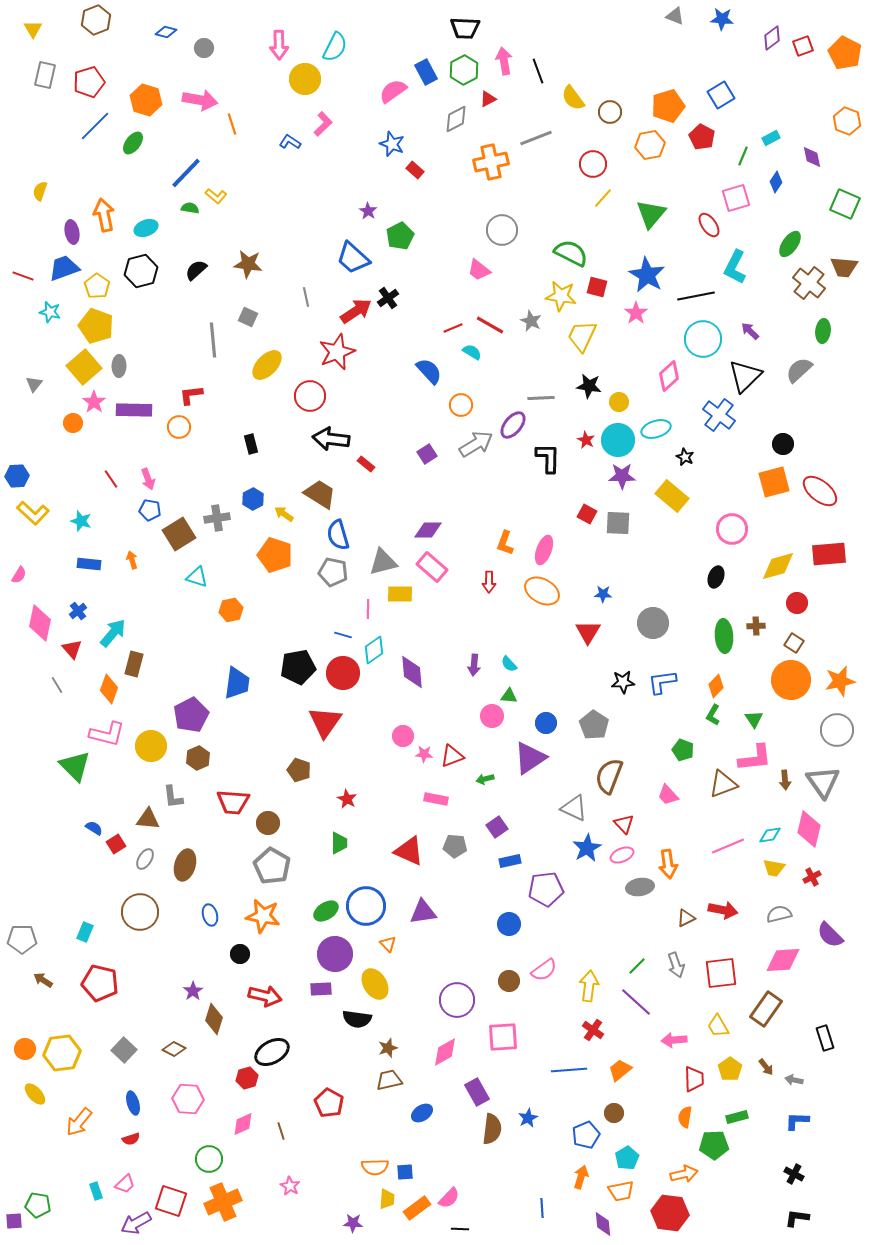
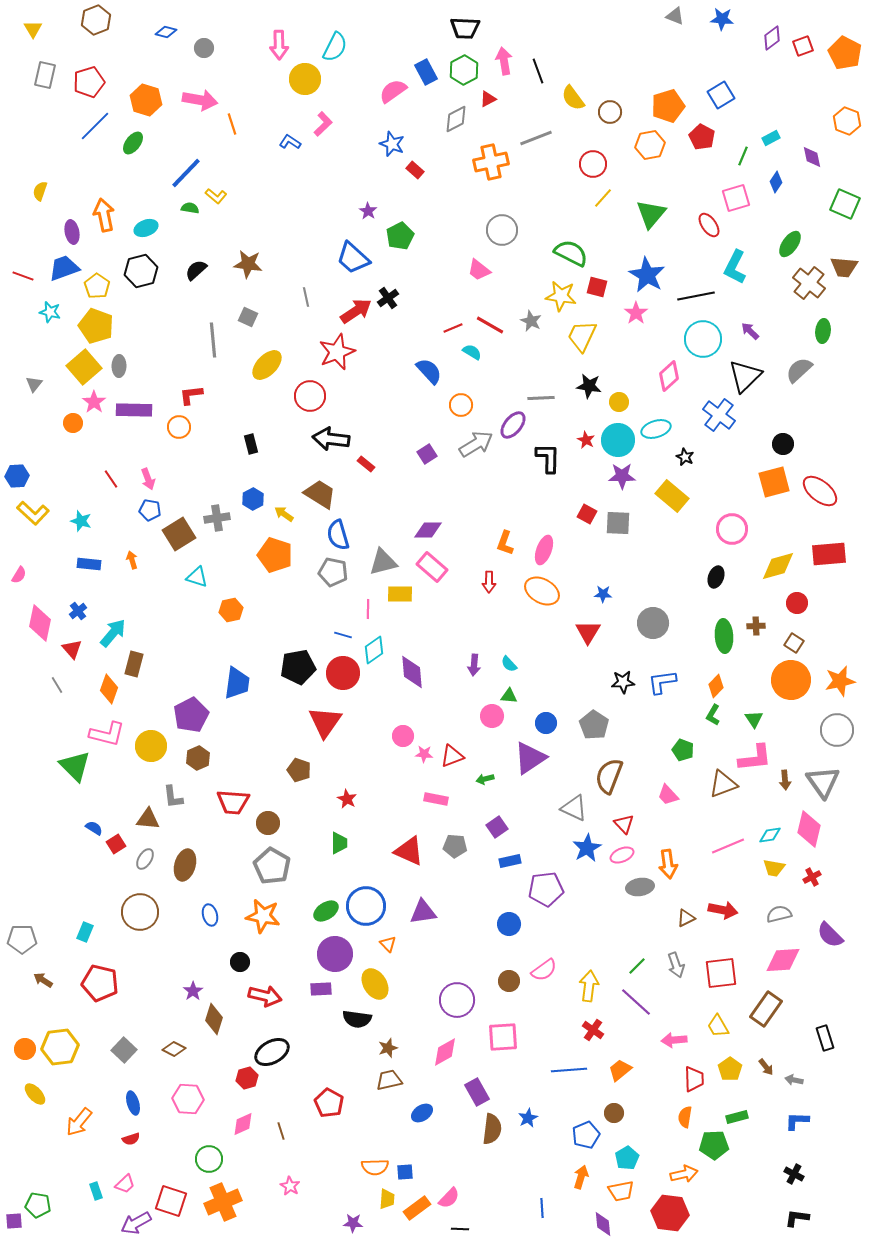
black circle at (240, 954): moved 8 px down
yellow hexagon at (62, 1053): moved 2 px left, 6 px up
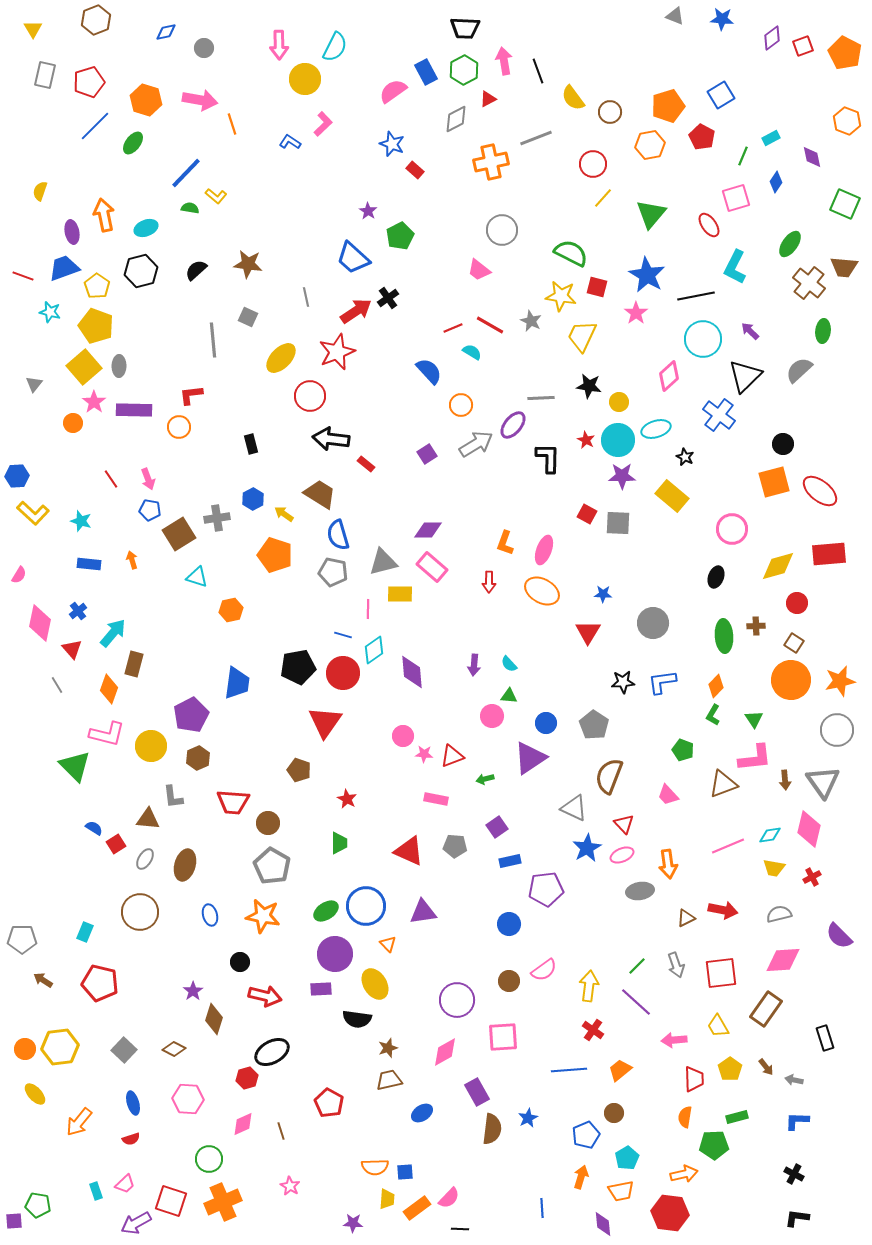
blue diamond at (166, 32): rotated 25 degrees counterclockwise
yellow ellipse at (267, 365): moved 14 px right, 7 px up
gray ellipse at (640, 887): moved 4 px down
purple semicircle at (830, 935): moved 9 px right, 1 px down
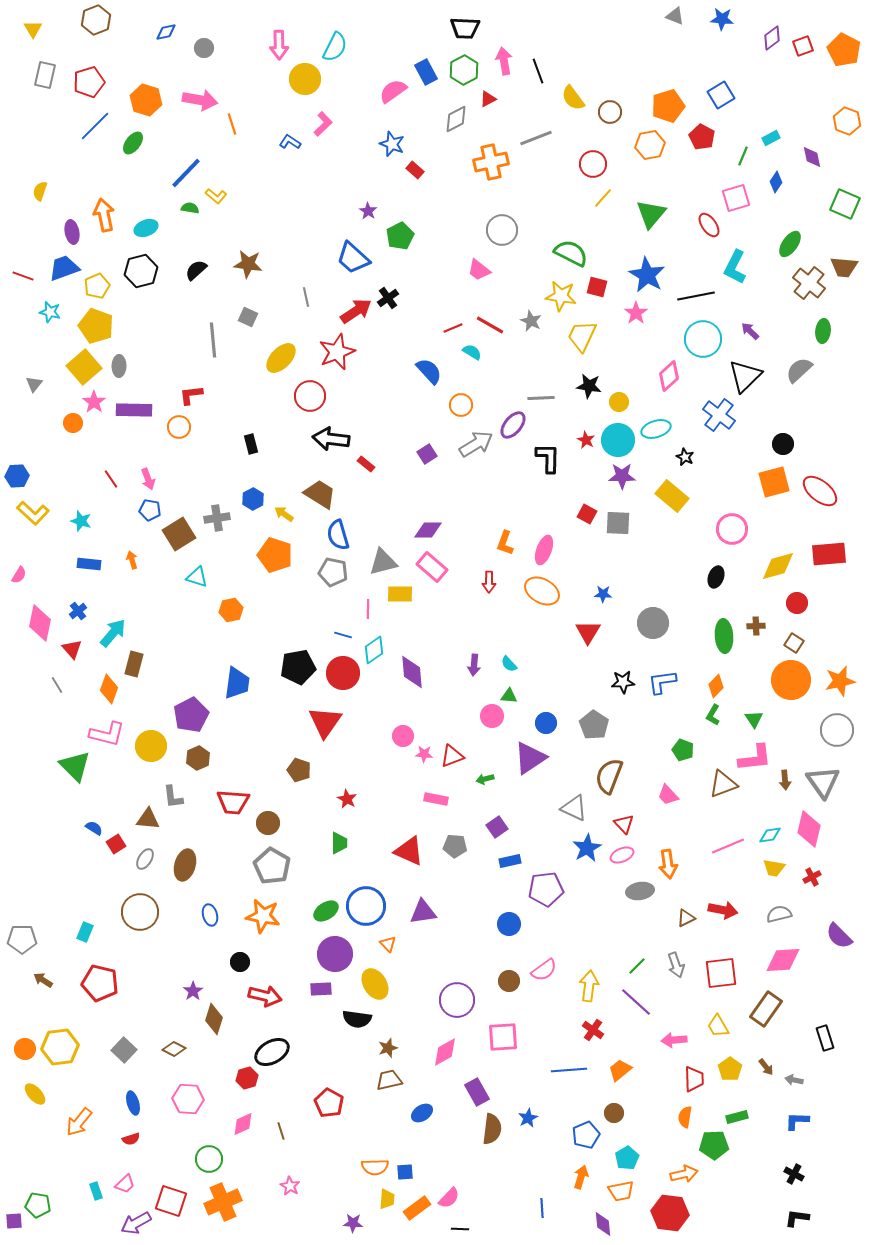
orange pentagon at (845, 53): moved 1 px left, 3 px up
yellow pentagon at (97, 286): rotated 15 degrees clockwise
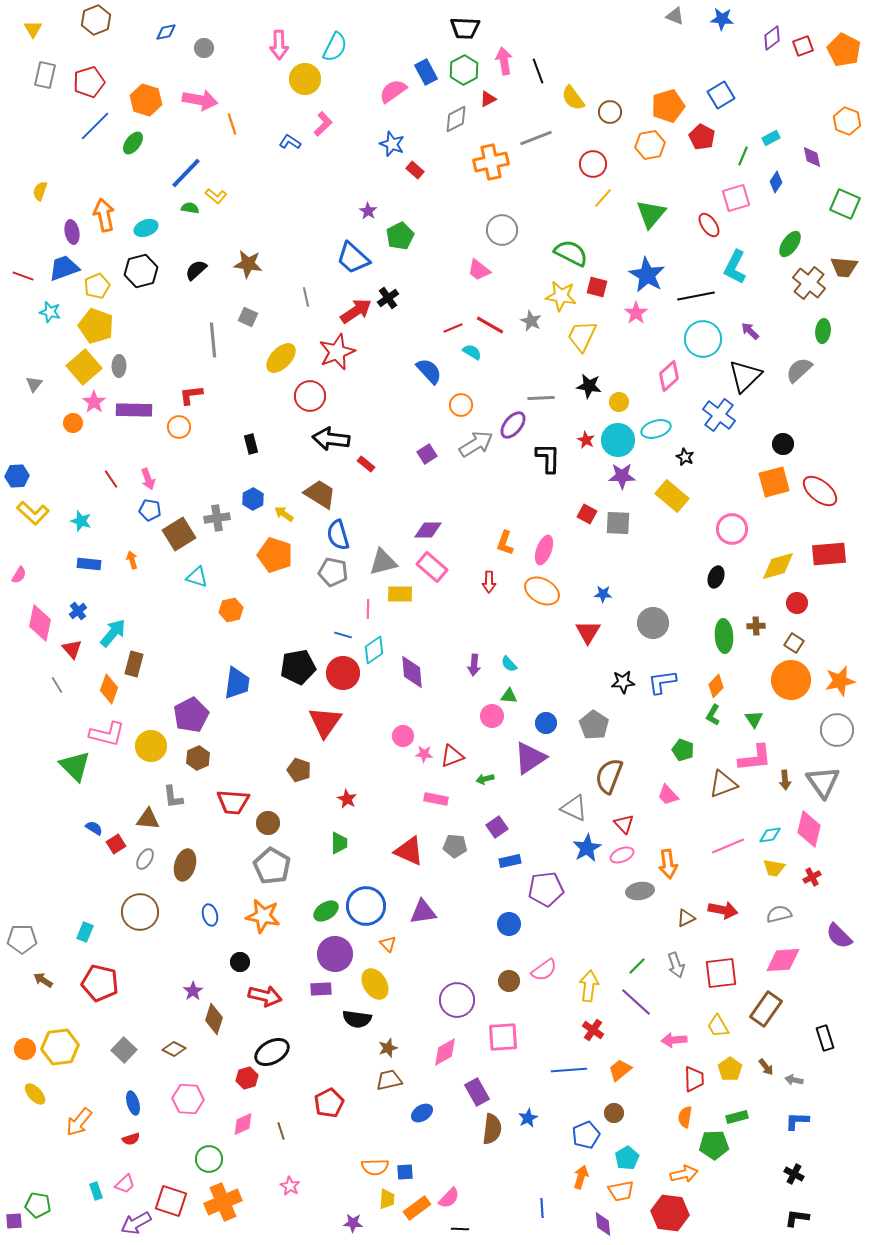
red pentagon at (329, 1103): rotated 16 degrees clockwise
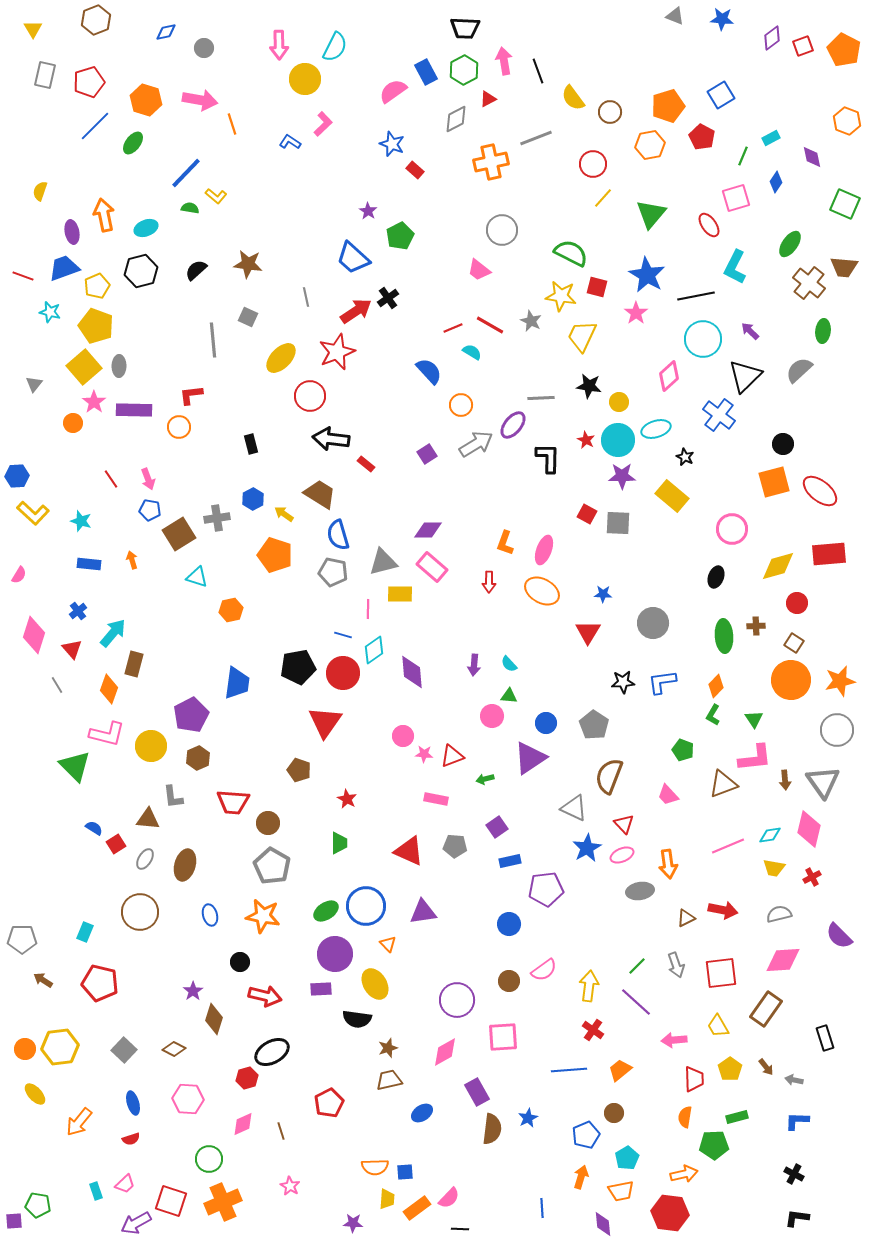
pink diamond at (40, 623): moved 6 px left, 12 px down; rotated 6 degrees clockwise
